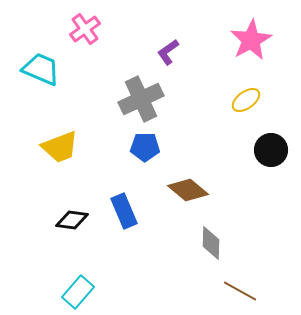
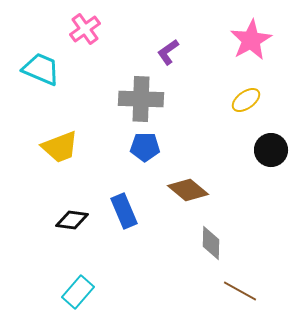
gray cross: rotated 27 degrees clockwise
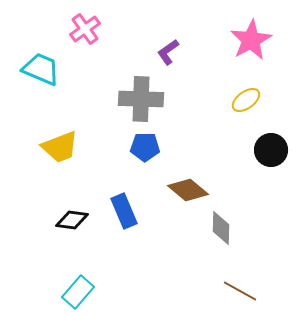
gray diamond: moved 10 px right, 15 px up
